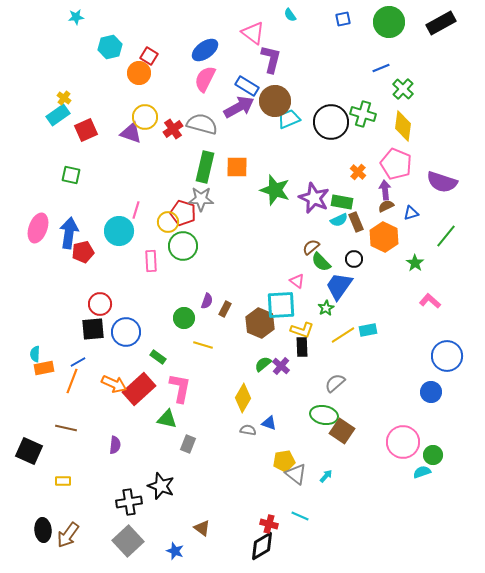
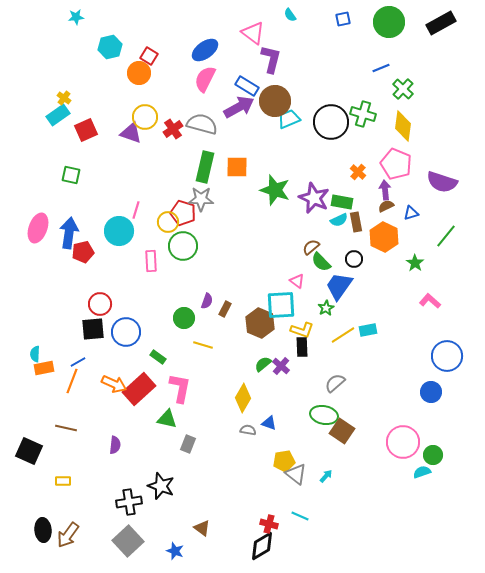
brown rectangle at (356, 222): rotated 12 degrees clockwise
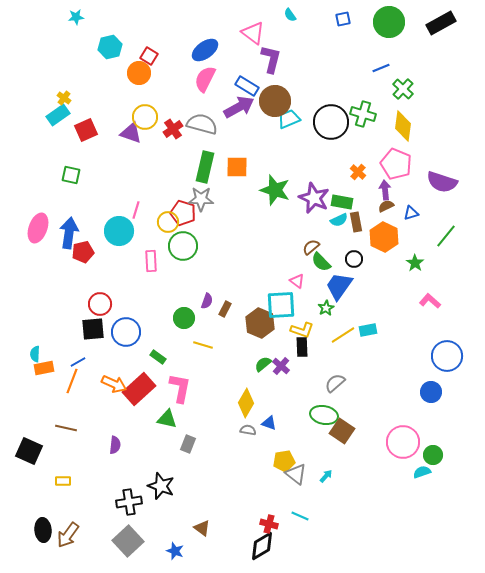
yellow diamond at (243, 398): moved 3 px right, 5 px down
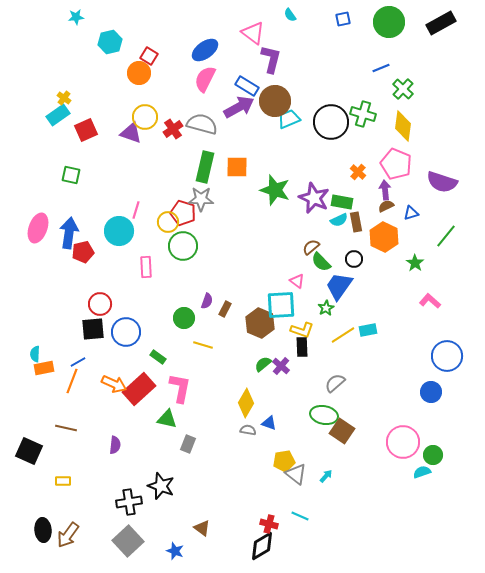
cyan hexagon at (110, 47): moved 5 px up
pink rectangle at (151, 261): moved 5 px left, 6 px down
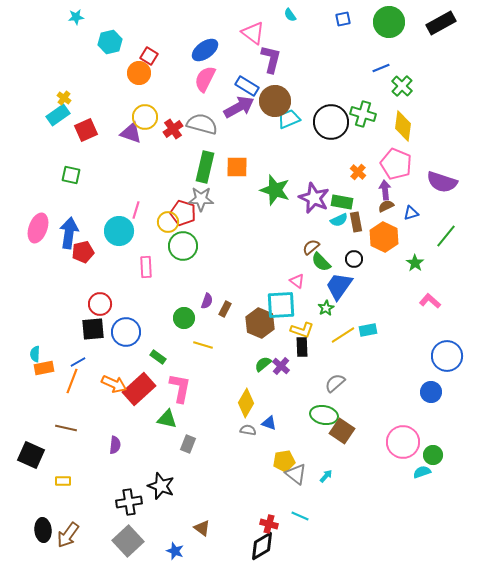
green cross at (403, 89): moved 1 px left, 3 px up
black square at (29, 451): moved 2 px right, 4 px down
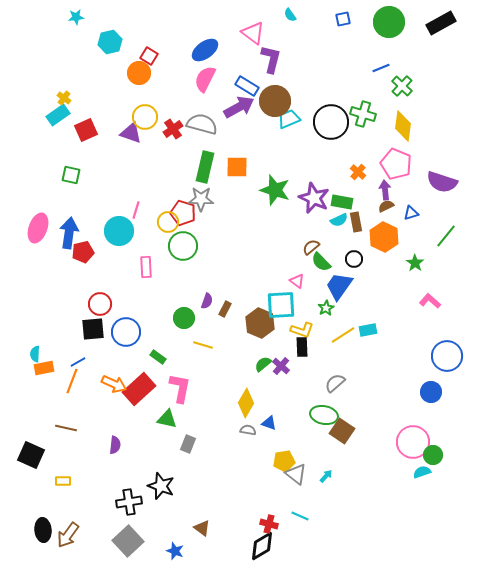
pink circle at (403, 442): moved 10 px right
